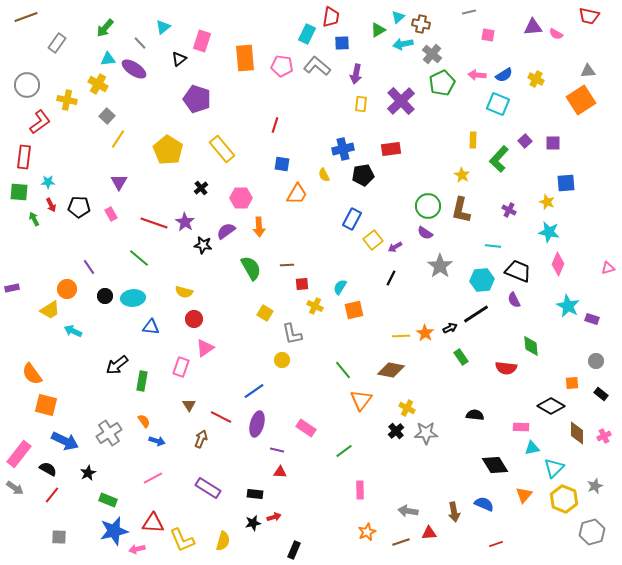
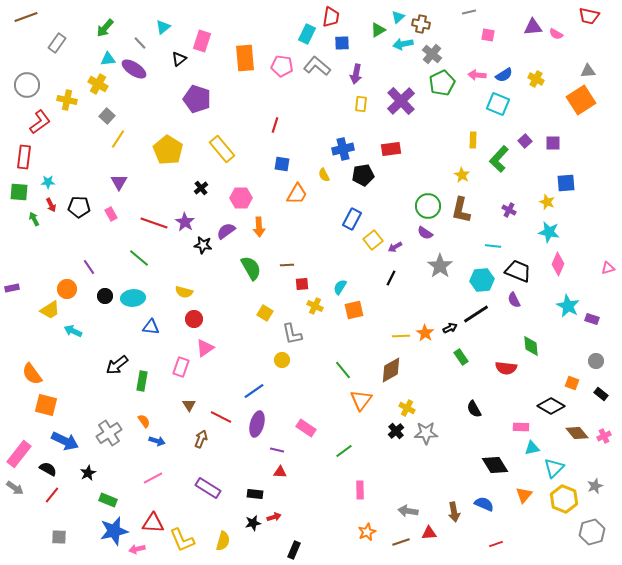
brown diamond at (391, 370): rotated 40 degrees counterclockwise
orange square at (572, 383): rotated 24 degrees clockwise
black semicircle at (475, 415): moved 1 px left, 6 px up; rotated 126 degrees counterclockwise
brown diamond at (577, 433): rotated 40 degrees counterclockwise
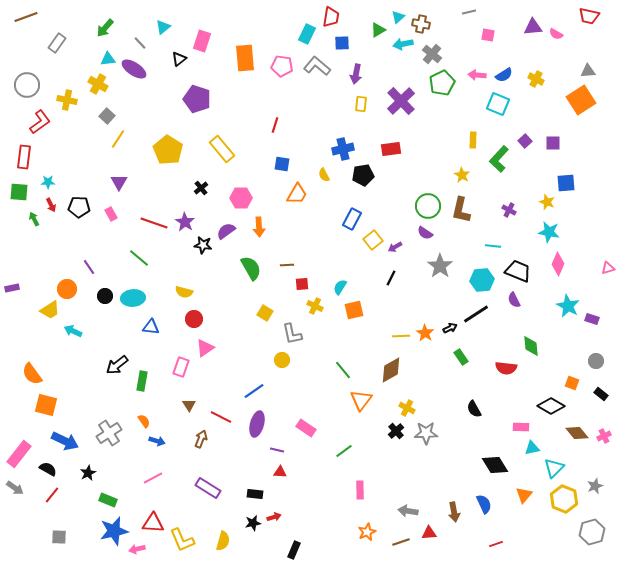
blue semicircle at (484, 504): rotated 42 degrees clockwise
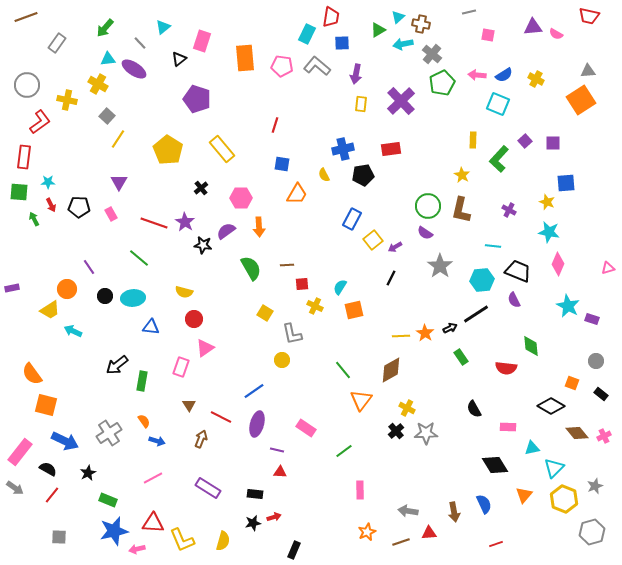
pink rectangle at (521, 427): moved 13 px left
pink rectangle at (19, 454): moved 1 px right, 2 px up
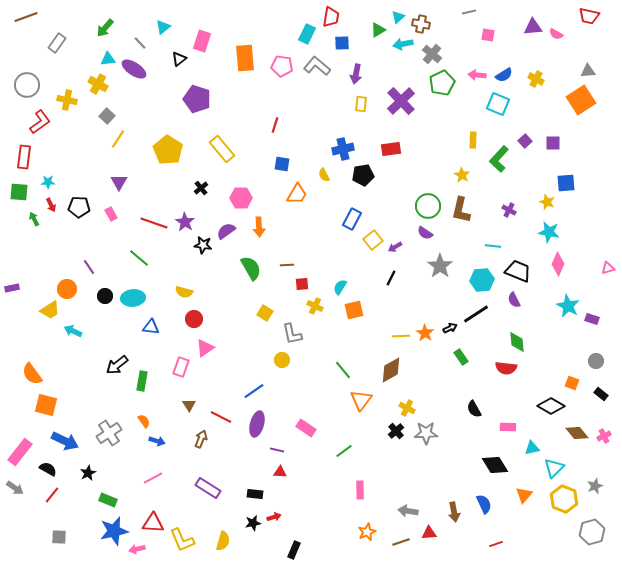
green diamond at (531, 346): moved 14 px left, 4 px up
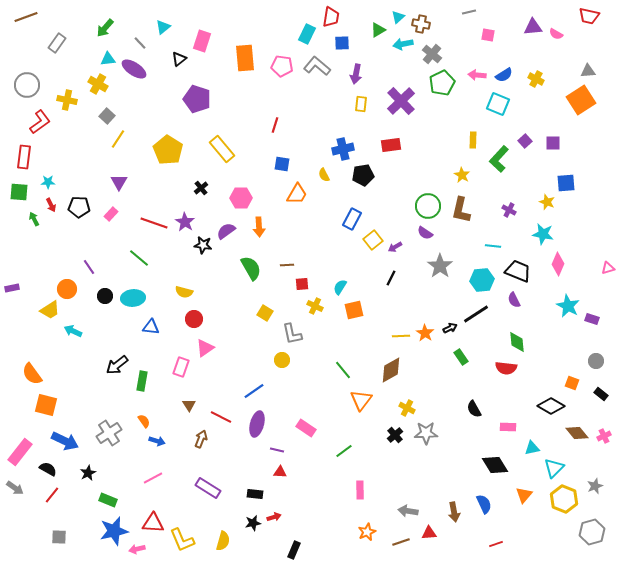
red rectangle at (391, 149): moved 4 px up
pink rectangle at (111, 214): rotated 72 degrees clockwise
cyan star at (549, 232): moved 6 px left, 2 px down
black cross at (396, 431): moved 1 px left, 4 px down
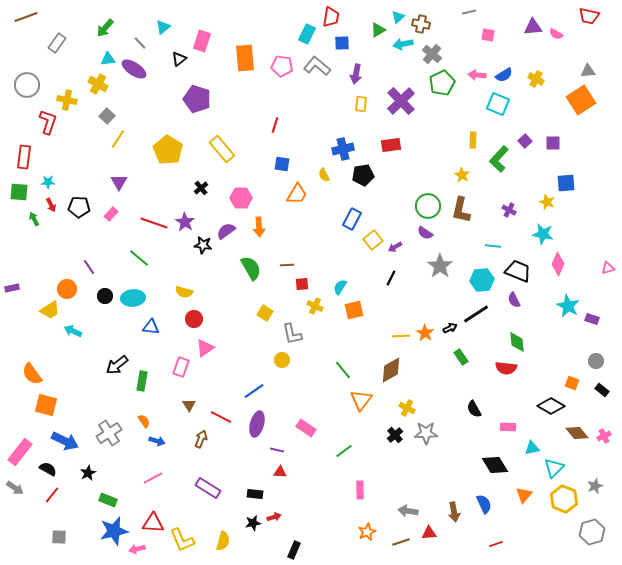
red L-shape at (40, 122): moved 8 px right; rotated 35 degrees counterclockwise
black rectangle at (601, 394): moved 1 px right, 4 px up
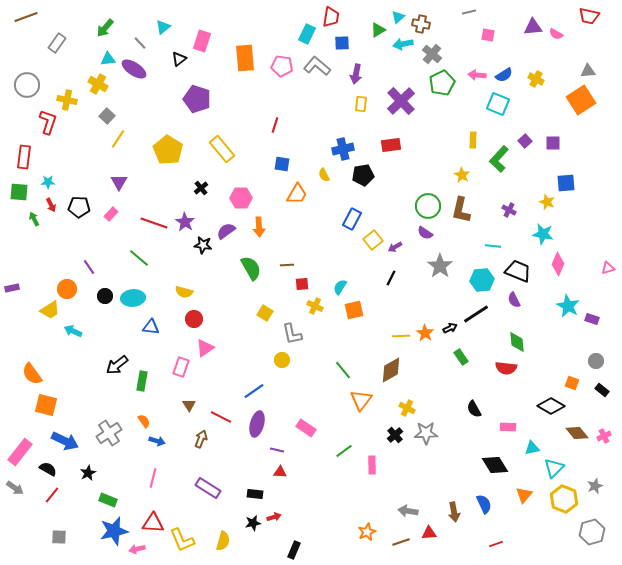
pink line at (153, 478): rotated 48 degrees counterclockwise
pink rectangle at (360, 490): moved 12 px right, 25 px up
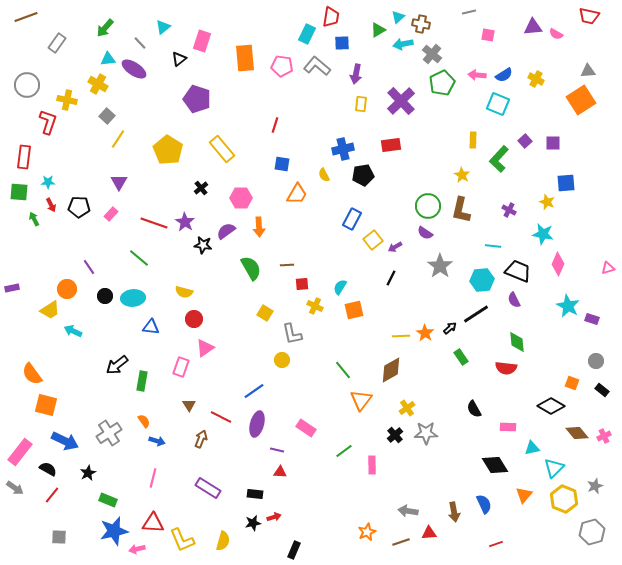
black arrow at (450, 328): rotated 16 degrees counterclockwise
yellow cross at (407, 408): rotated 28 degrees clockwise
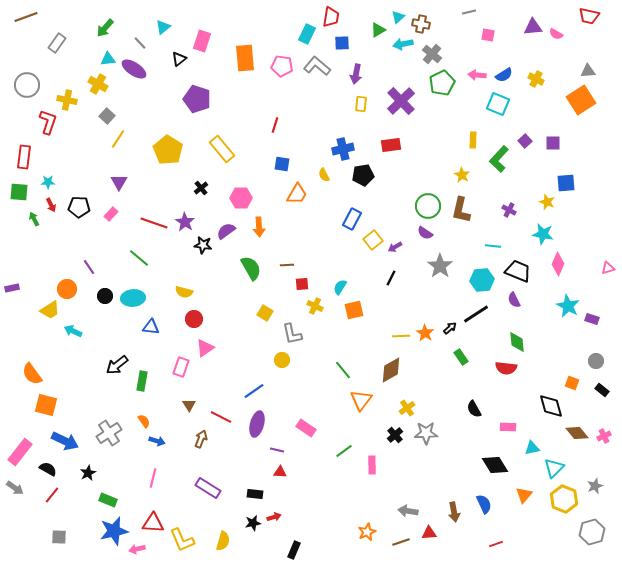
black diamond at (551, 406): rotated 44 degrees clockwise
